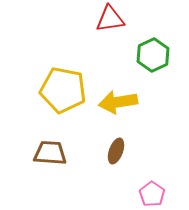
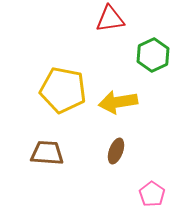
brown trapezoid: moved 3 px left
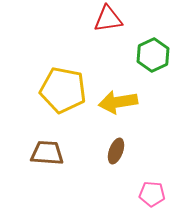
red triangle: moved 2 px left
pink pentagon: rotated 30 degrees counterclockwise
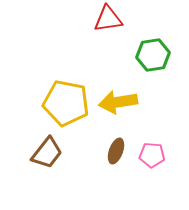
green hexagon: rotated 16 degrees clockwise
yellow pentagon: moved 3 px right, 13 px down
brown trapezoid: rotated 124 degrees clockwise
pink pentagon: moved 39 px up
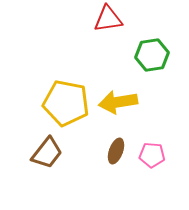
green hexagon: moved 1 px left
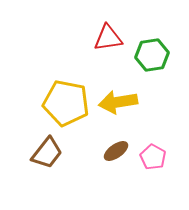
red triangle: moved 19 px down
brown ellipse: rotated 35 degrees clockwise
pink pentagon: moved 1 px right, 2 px down; rotated 25 degrees clockwise
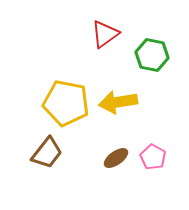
red triangle: moved 3 px left, 4 px up; rotated 28 degrees counterclockwise
green hexagon: rotated 20 degrees clockwise
brown ellipse: moved 7 px down
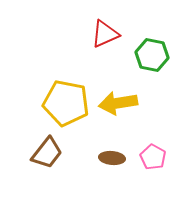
red triangle: rotated 12 degrees clockwise
yellow arrow: moved 1 px down
brown ellipse: moved 4 px left; rotated 40 degrees clockwise
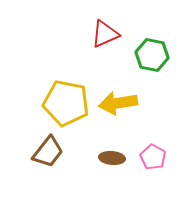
brown trapezoid: moved 1 px right, 1 px up
